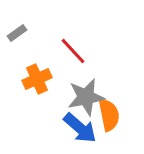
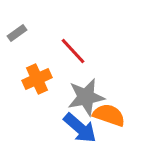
orange semicircle: rotated 60 degrees counterclockwise
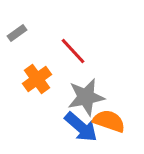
orange cross: rotated 12 degrees counterclockwise
orange semicircle: moved 6 px down
blue arrow: moved 1 px right, 1 px up
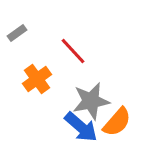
gray star: moved 5 px right, 4 px down
orange semicircle: moved 8 px right, 1 px down; rotated 112 degrees clockwise
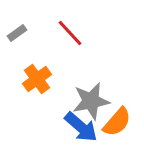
red line: moved 3 px left, 18 px up
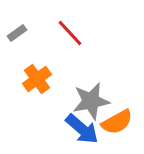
orange semicircle: rotated 20 degrees clockwise
blue arrow: moved 1 px right, 2 px down
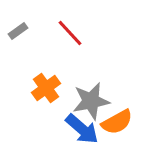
gray rectangle: moved 1 px right, 2 px up
orange cross: moved 9 px right, 9 px down
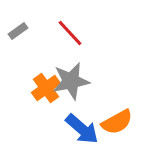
gray star: moved 20 px left, 20 px up
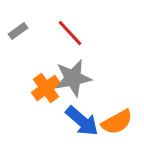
gray star: moved 2 px right, 3 px up
blue arrow: moved 8 px up
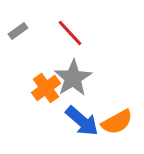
gray star: rotated 21 degrees counterclockwise
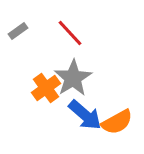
blue arrow: moved 3 px right, 6 px up
